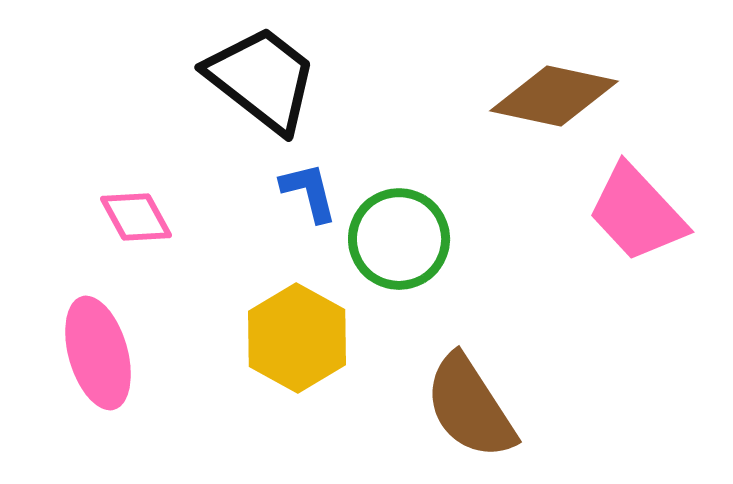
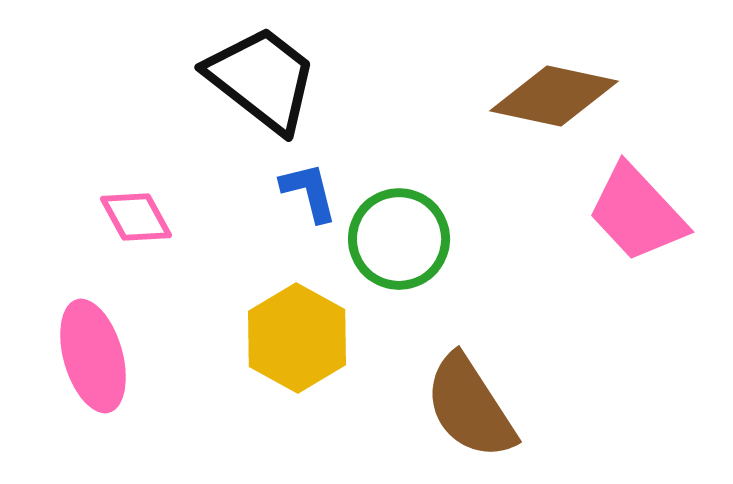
pink ellipse: moved 5 px left, 3 px down
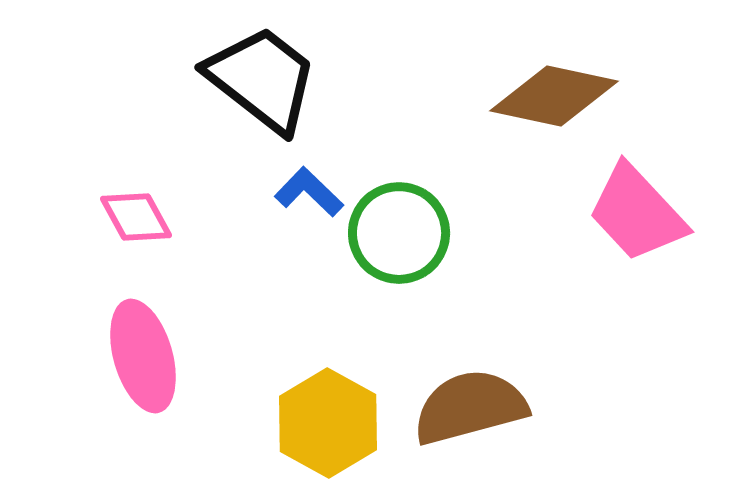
blue L-shape: rotated 32 degrees counterclockwise
green circle: moved 6 px up
yellow hexagon: moved 31 px right, 85 px down
pink ellipse: moved 50 px right
brown semicircle: rotated 108 degrees clockwise
